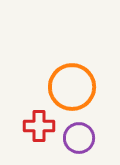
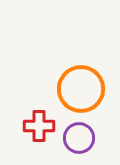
orange circle: moved 9 px right, 2 px down
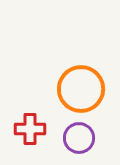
red cross: moved 9 px left, 3 px down
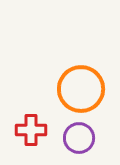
red cross: moved 1 px right, 1 px down
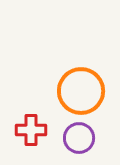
orange circle: moved 2 px down
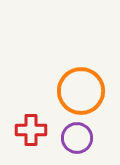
purple circle: moved 2 px left
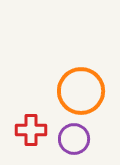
purple circle: moved 3 px left, 1 px down
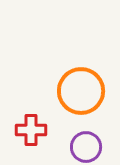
purple circle: moved 12 px right, 8 px down
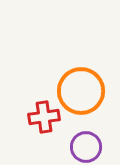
red cross: moved 13 px right, 13 px up; rotated 8 degrees counterclockwise
